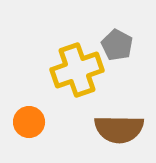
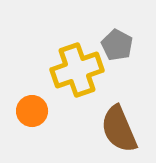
orange circle: moved 3 px right, 11 px up
brown semicircle: rotated 66 degrees clockwise
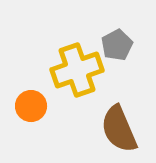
gray pentagon: rotated 16 degrees clockwise
orange circle: moved 1 px left, 5 px up
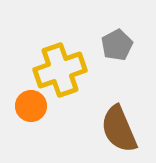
yellow cross: moved 17 px left
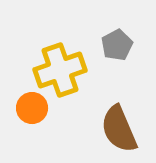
orange circle: moved 1 px right, 2 px down
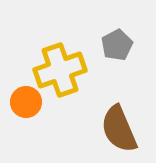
orange circle: moved 6 px left, 6 px up
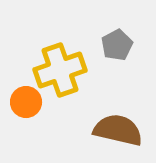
brown semicircle: moved 1 px left, 1 px down; rotated 126 degrees clockwise
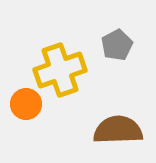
orange circle: moved 2 px down
brown semicircle: rotated 15 degrees counterclockwise
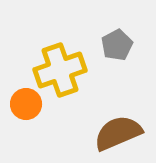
brown semicircle: moved 3 px down; rotated 21 degrees counterclockwise
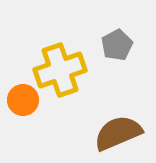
orange circle: moved 3 px left, 4 px up
